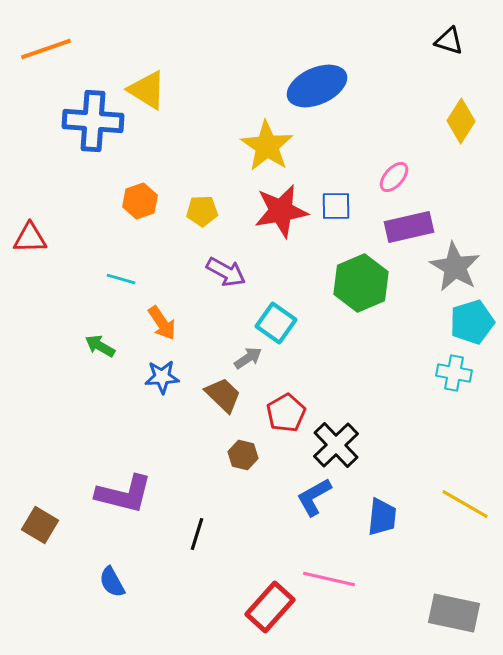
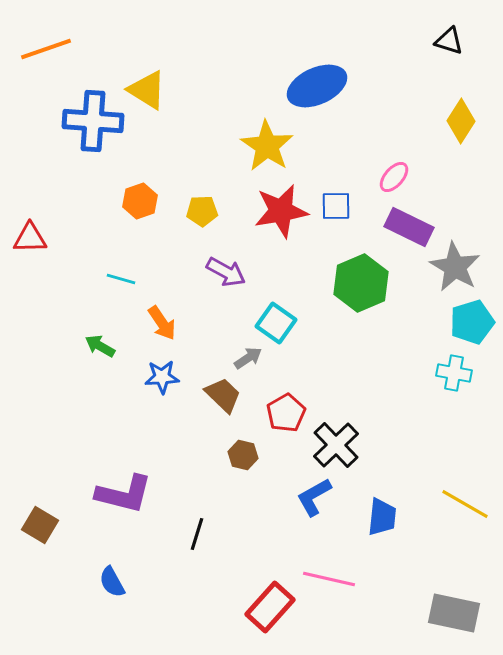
purple rectangle: rotated 39 degrees clockwise
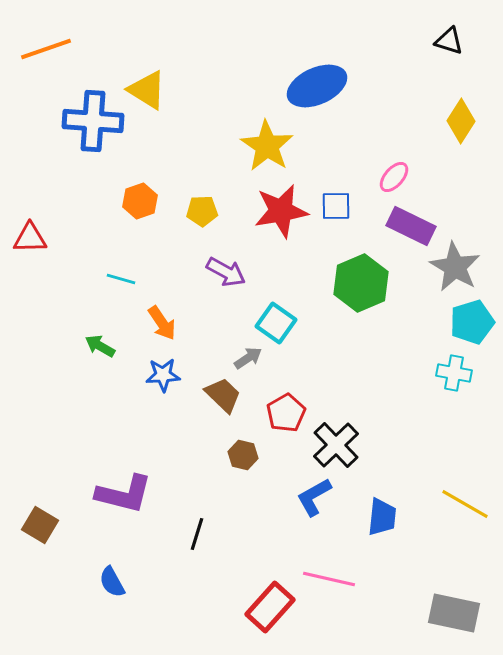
purple rectangle: moved 2 px right, 1 px up
blue star: moved 1 px right, 2 px up
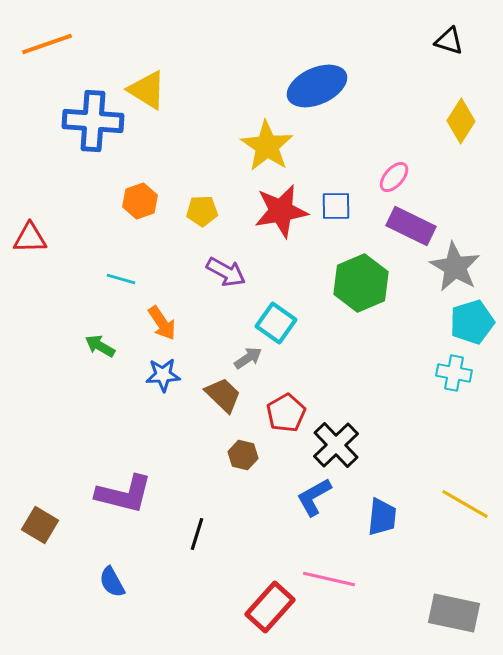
orange line: moved 1 px right, 5 px up
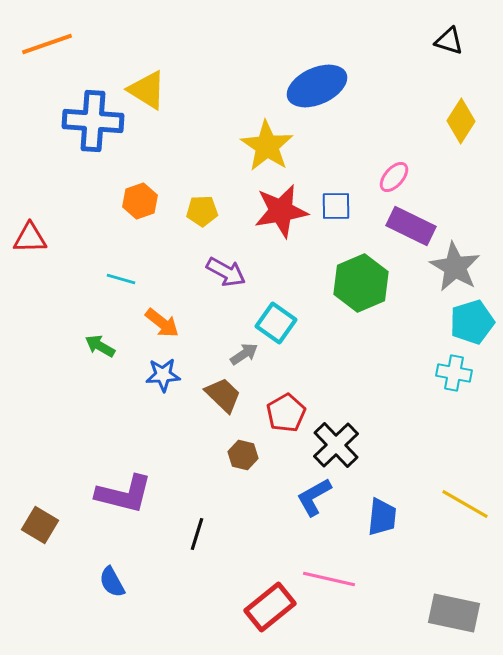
orange arrow: rotated 18 degrees counterclockwise
gray arrow: moved 4 px left, 4 px up
red rectangle: rotated 9 degrees clockwise
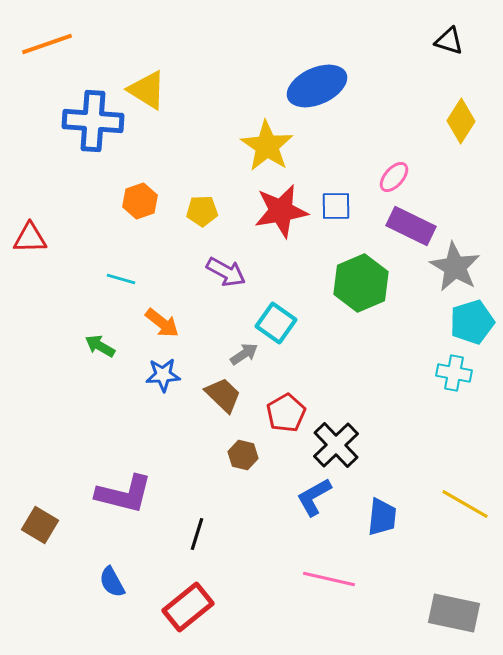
red rectangle: moved 82 px left
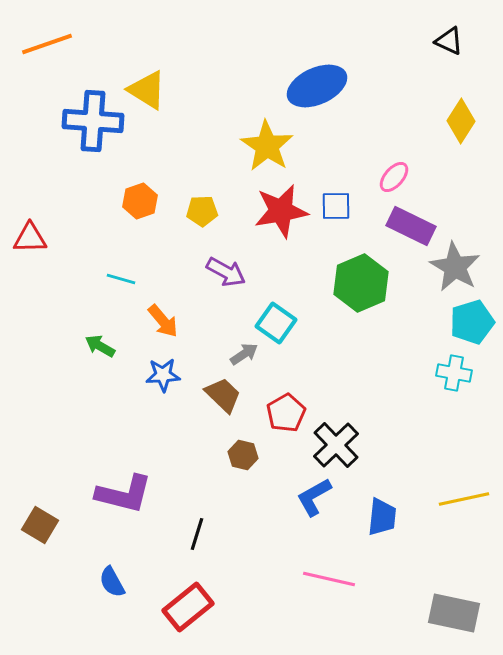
black triangle: rotated 8 degrees clockwise
orange arrow: moved 1 px right, 2 px up; rotated 12 degrees clockwise
yellow line: moved 1 px left, 5 px up; rotated 42 degrees counterclockwise
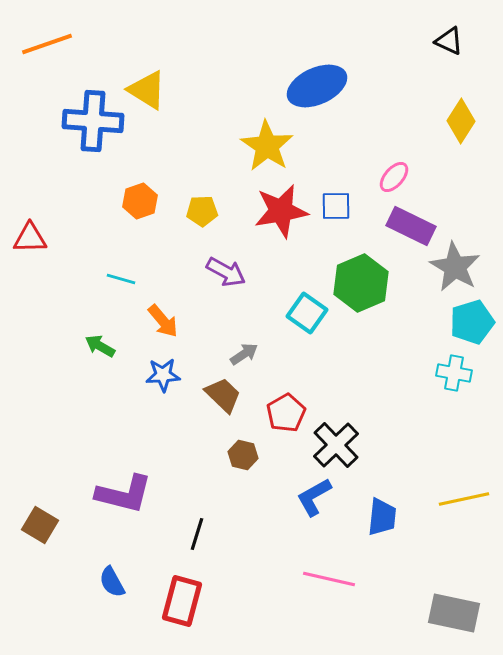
cyan square: moved 31 px right, 10 px up
red rectangle: moved 6 px left, 6 px up; rotated 36 degrees counterclockwise
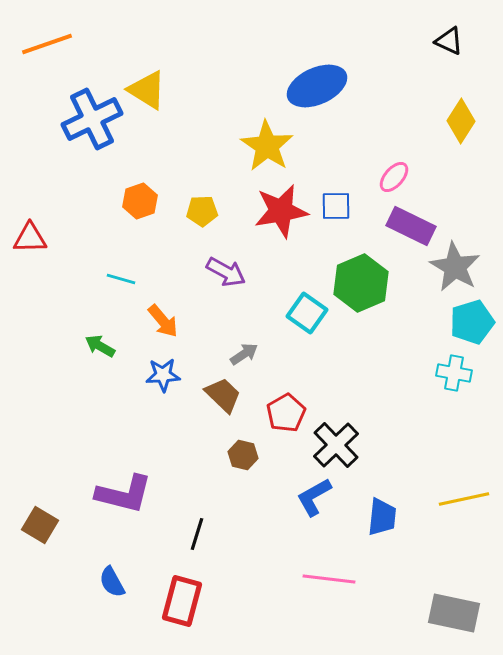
blue cross: moved 1 px left, 2 px up; rotated 30 degrees counterclockwise
pink line: rotated 6 degrees counterclockwise
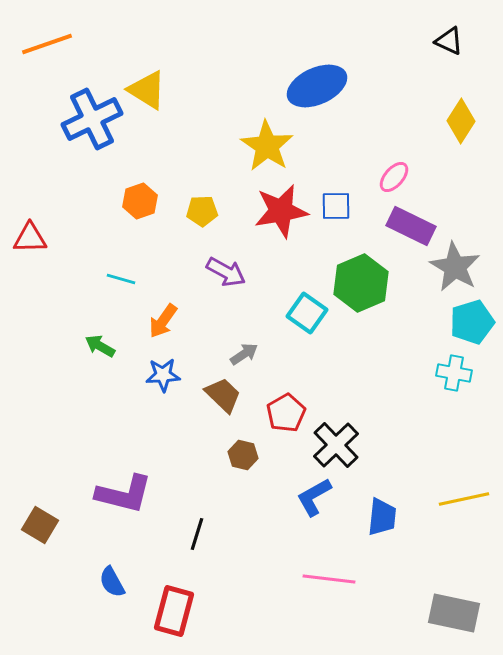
orange arrow: rotated 75 degrees clockwise
red rectangle: moved 8 px left, 10 px down
